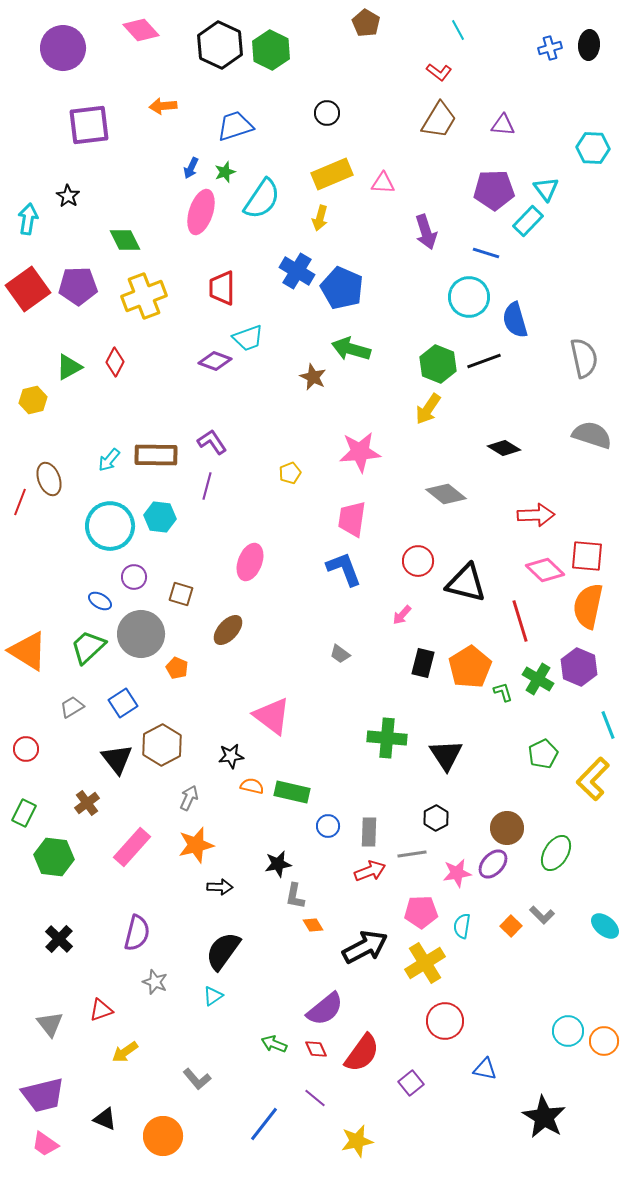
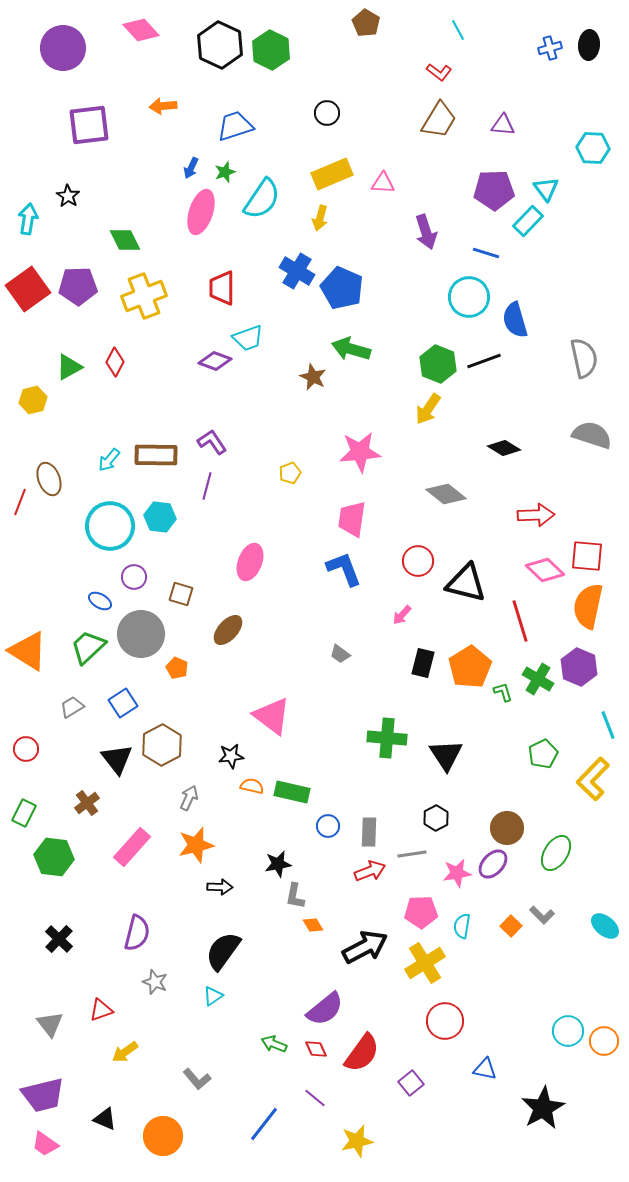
black star at (544, 1117): moved 1 px left, 9 px up; rotated 12 degrees clockwise
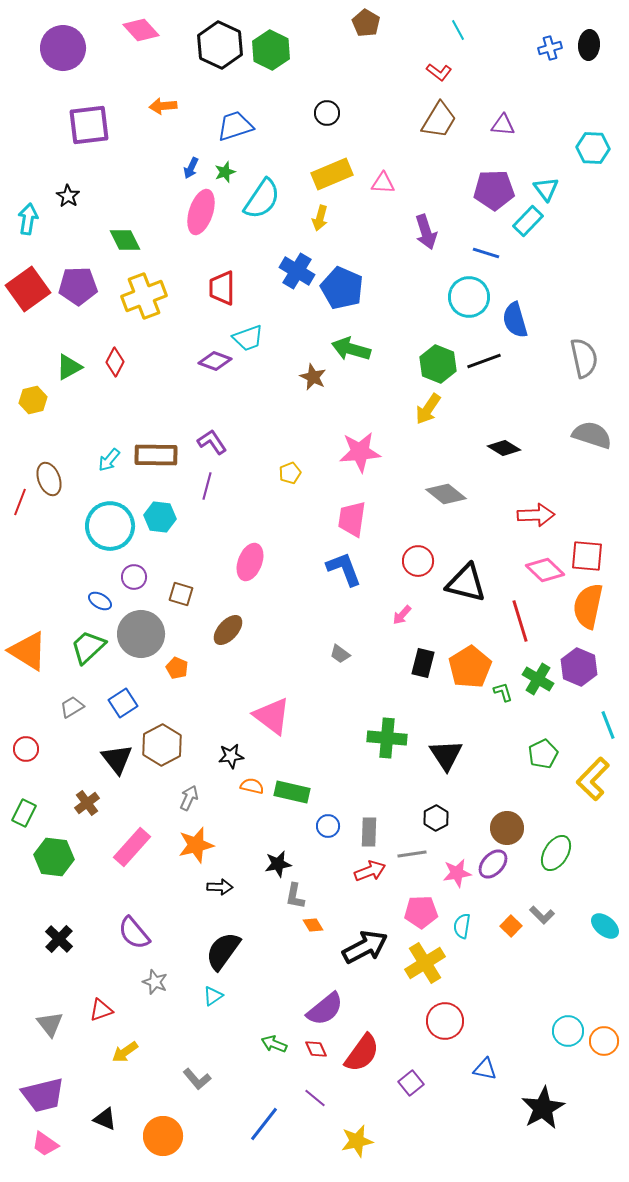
purple semicircle at (137, 933): moved 3 px left; rotated 126 degrees clockwise
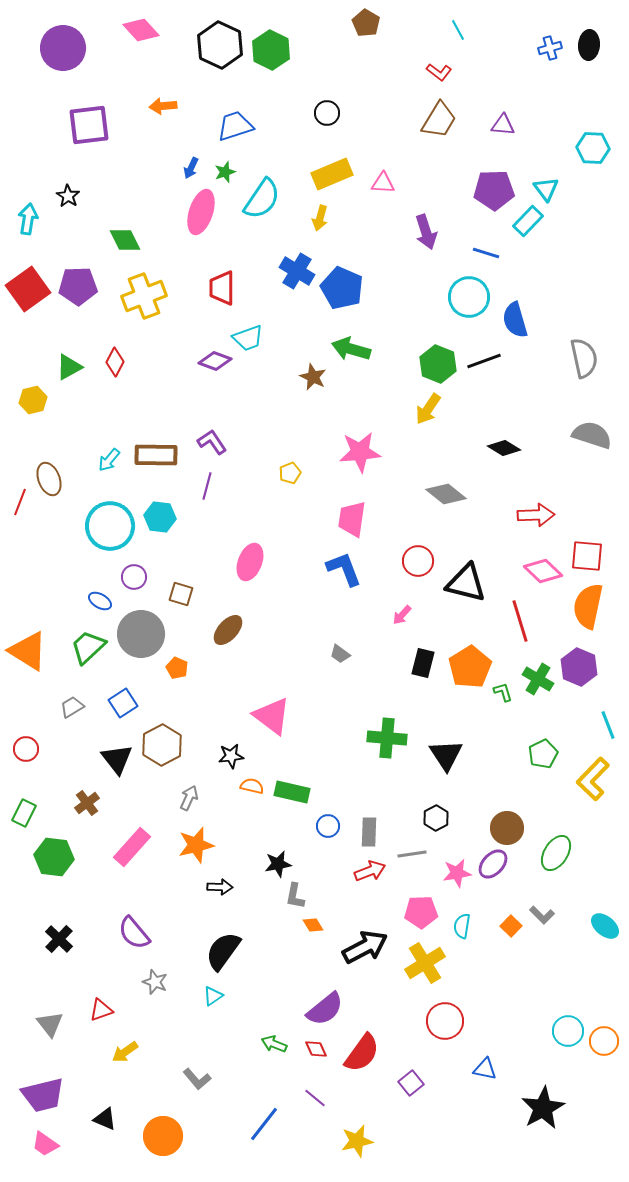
pink diamond at (545, 570): moved 2 px left, 1 px down
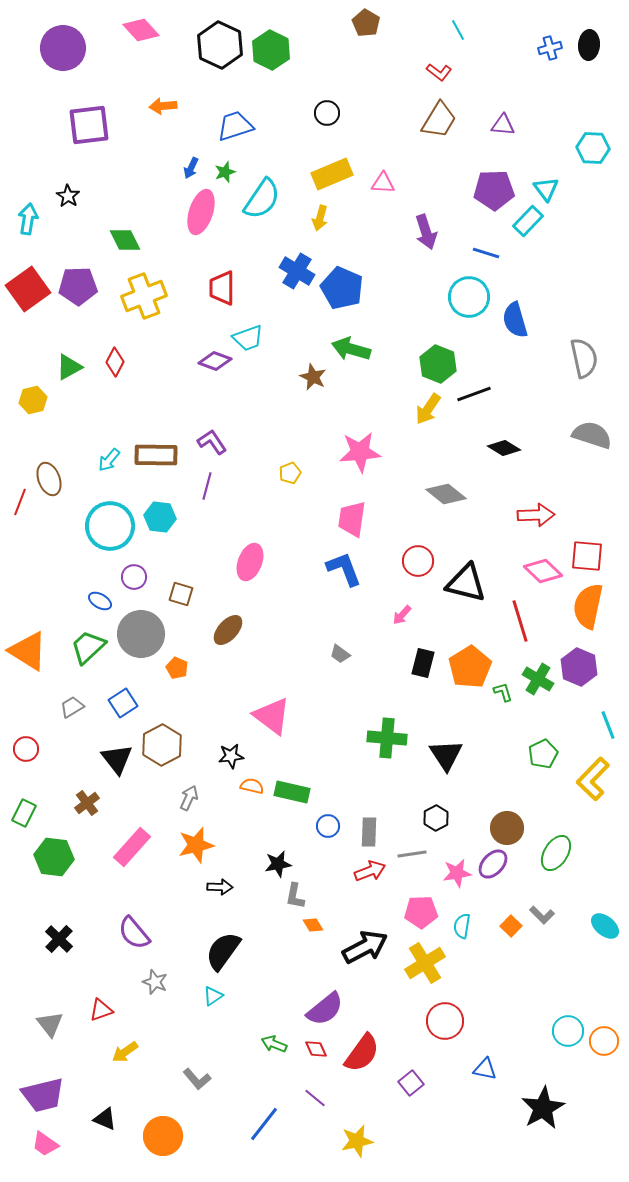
black line at (484, 361): moved 10 px left, 33 px down
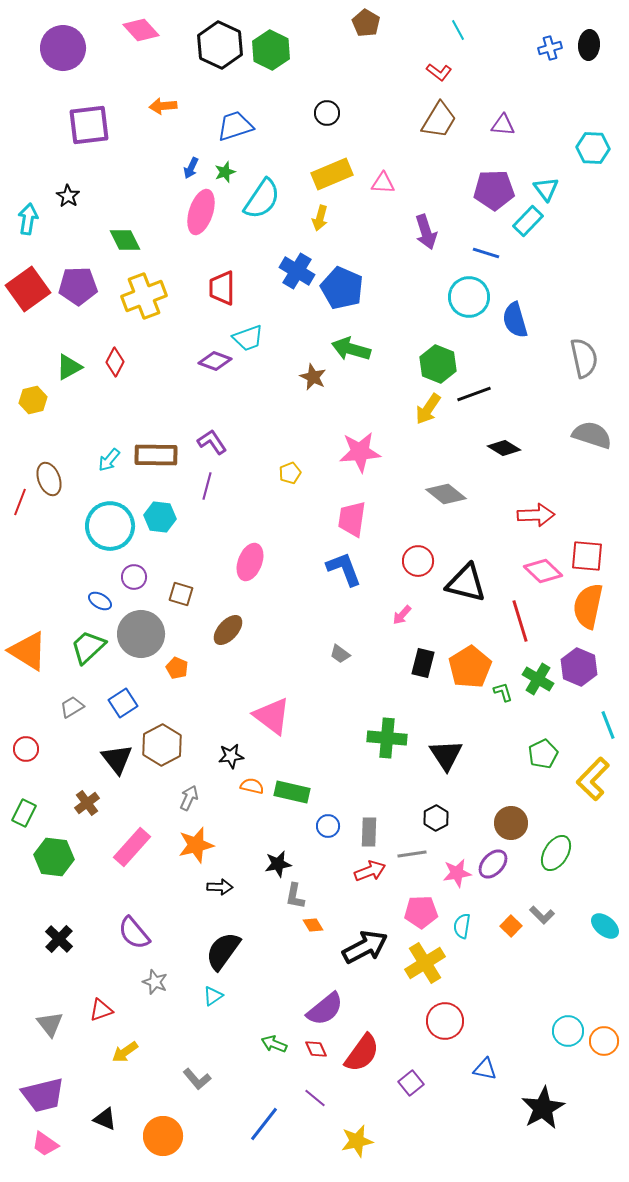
brown circle at (507, 828): moved 4 px right, 5 px up
